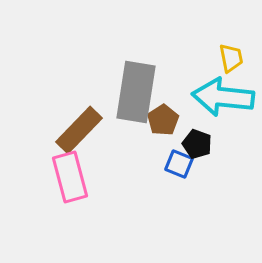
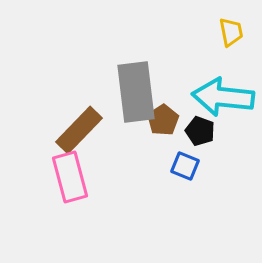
yellow trapezoid: moved 26 px up
gray rectangle: rotated 16 degrees counterclockwise
black pentagon: moved 3 px right, 13 px up
blue square: moved 6 px right, 2 px down
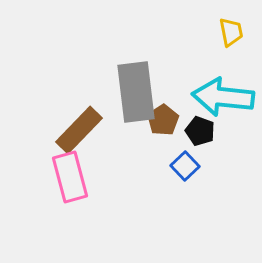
blue square: rotated 24 degrees clockwise
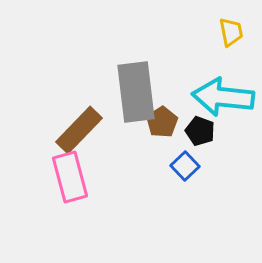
brown pentagon: moved 1 px left, 2 px down
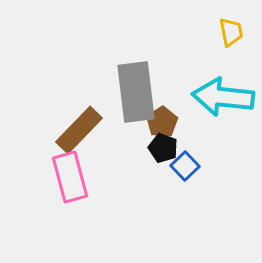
black pentagon: moved 37 px left, 17 px down
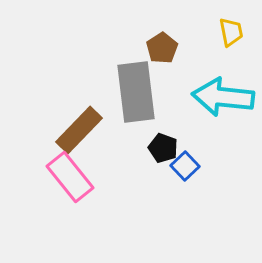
brown pentagon: moved 74 px up
pink rectangle: rotated 24 degrees counterclockwise
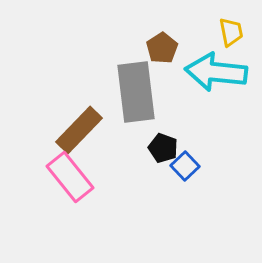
cyan arrow: moved 7 px left, 25 px up
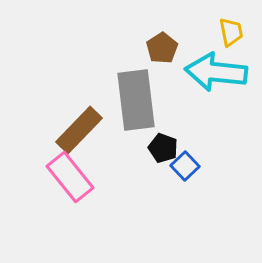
gray rectangle: moved 8 px down
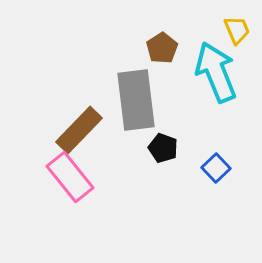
yellow trapezoid: moved 6 px right, 2 px up; rotated 12 degrees counterclockwise
cyan arrow: rotated 62 degrees clockwise
blue square: moved 31 px right, 2 px down
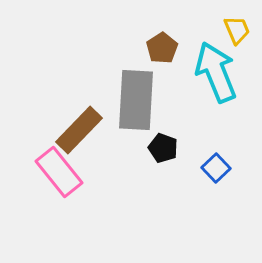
gray rectangle: rotated 10 degrees clockwise
pink rectangle: moved 11 px left, 5 px up
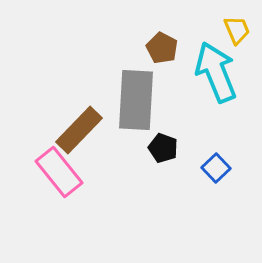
brown pentagon: rotated 12 degrees counterclockwise
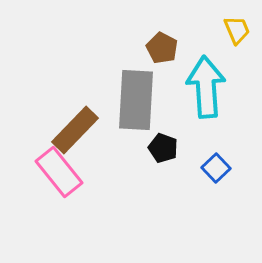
cyan arrow: moved 10 px left, 15 px down; rotated 18 degrees clockwise
brown rectangle: moved 4 px left
